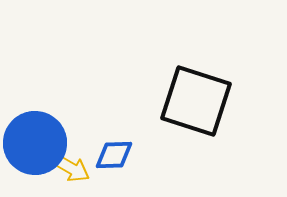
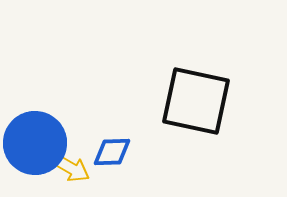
black square: rotated 6 degrees counterclockwise
blue diamond: moved 2 px left, 3 px up
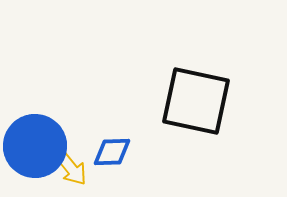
blue circle: moved 3 px down
yellow arrow: rotated 21 degrees clockwise
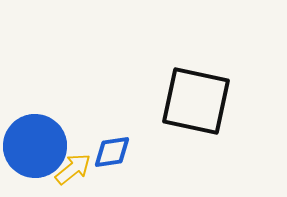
blue diamond: rotated 6 degrees counterclockwise
yellow arrow: moved 2 px right, 1 px down; rotated 90 degrees counterclockwise
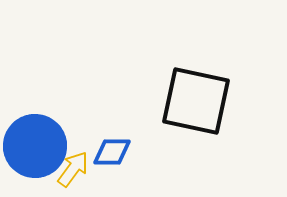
blue diamond: rotated 9 degrees clockwise
yellow arrow: rotated 15 degrees counterclockwise
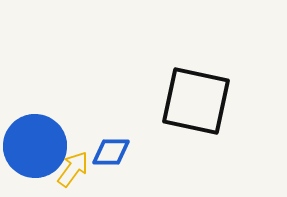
blue diamond: moved 1 px left
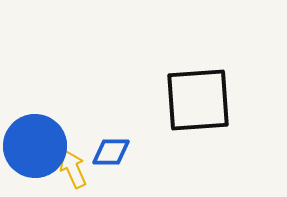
black square: moved 2 px right, 1 px up; rotated 16 degrees counterclockwise
yellow arrow: rotated 60 degrees counterclockwise
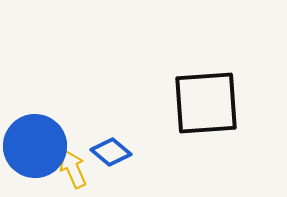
black square: moved 8 px right, 3 px down
blue diamond: rotated 39 degrees clockwise
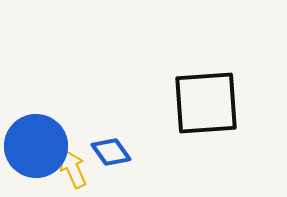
blue circle: moved 1 px right
blue diamond: rotated 15 degrees clockwise
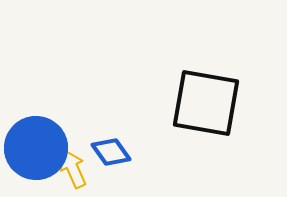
black square: rotated 14 degrees clockwise
blue circle: moved 2 px down
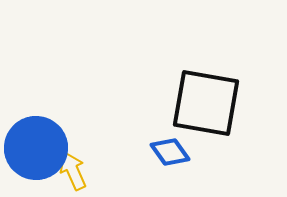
blue diamond: moved 59 px right
yellow arrow: moved 2 px down
